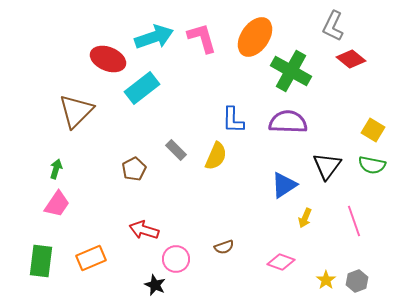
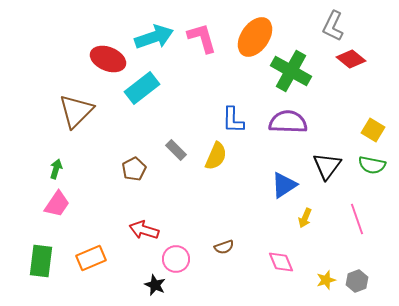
pink line: moved 3 px right, 2 px up
pink diamond: rotated 48 degrees clockwise
yellow star: rotated 18 degrees clockwise
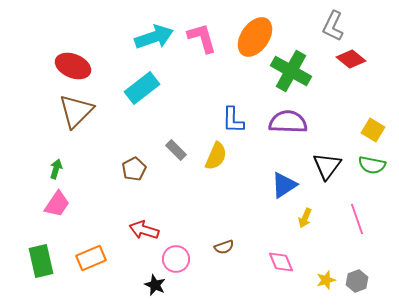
red ellipse: moved 35 px left, 7 px down
green rectangle: rotated 20 degrees counterclockwise
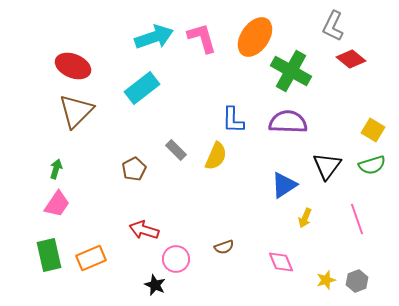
green semicircle: rotated 28 degrees counterclockwise
green rectangle: moved 8 px right, 6 px up
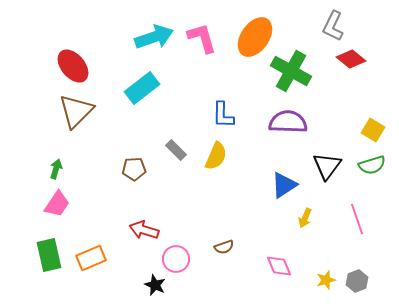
red ellipse: rotated 28 degrees clockwise
blue L-shape: moved 10 px left, 5 px up
brown pentagon: rotated 25 degrees clockwise
pink diamond: moved 2 px left, 4 px down
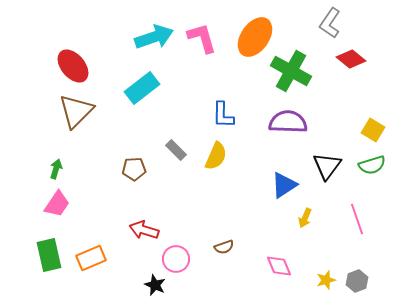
gray L-shape: moved 3 px left, 3 px up; rotated 8 degrees clockwise
